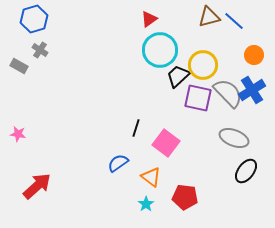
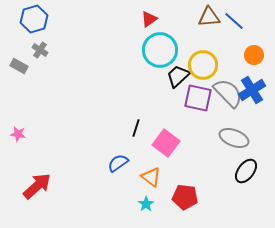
brown triangle: rotated 10 degrees clockwise
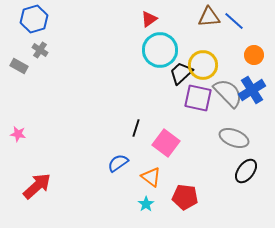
black trapezoid: moved 3 px right, 3 px up
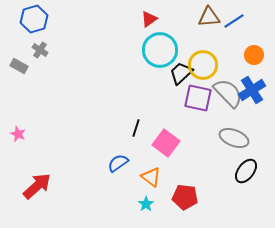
blue line: rotated 75 degrees counterclockwise
pink star: rotated 14 degrees clockwise
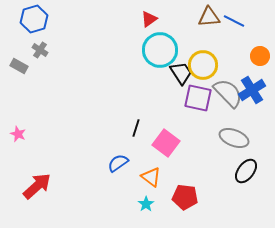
blue line: rotated 60 degrees clockwise
orange circle: moved 6 px right, 1 px down
black trapezoid: rotated 100 degrees clockwise
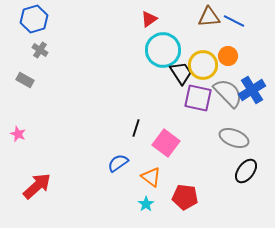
cyan circle: moved 3 px right
orange circle: moved 32 px left
gray rectangle: moved 6 px right, 14 px down
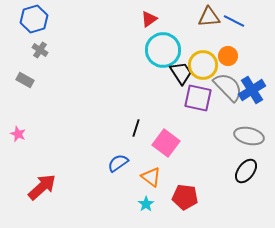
gray semicircle: moved 6 px up
gray ellipse: moved 15 px right, 2 px up; rotated 8 degrees counterclockwise
red arrow: moved 5 px right, 1 px down
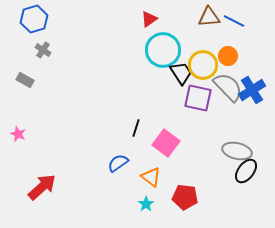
gray cross: moved 3 px right
gray ellipse: moved 12 px left, 15 px down
